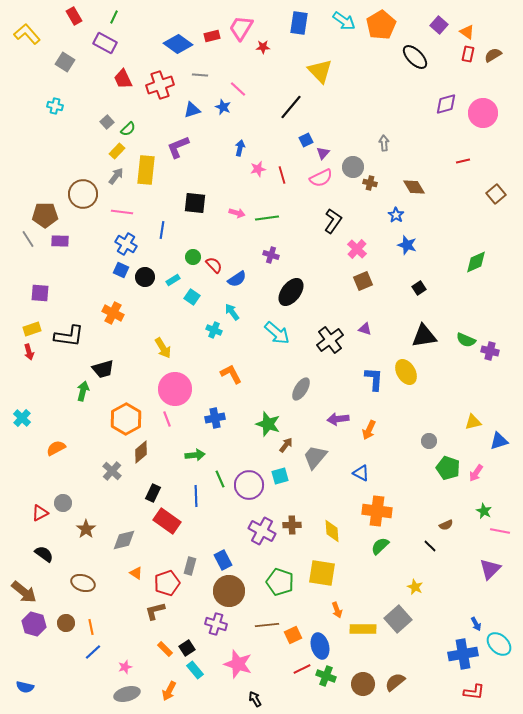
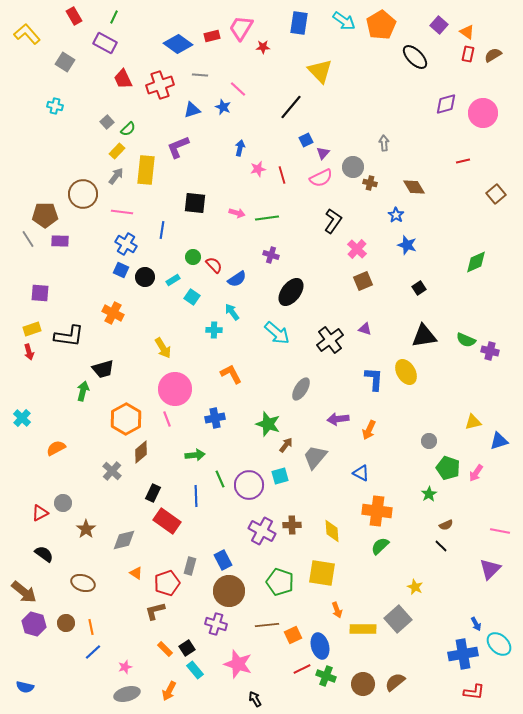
cyan cross at (214, 330): rotated 21 degrees counterclockwise
green star at (484, 511): moved 55 px left, 17 px up; rotated 14 degrees clockwise
black line at (430, 546): moved 11 px right
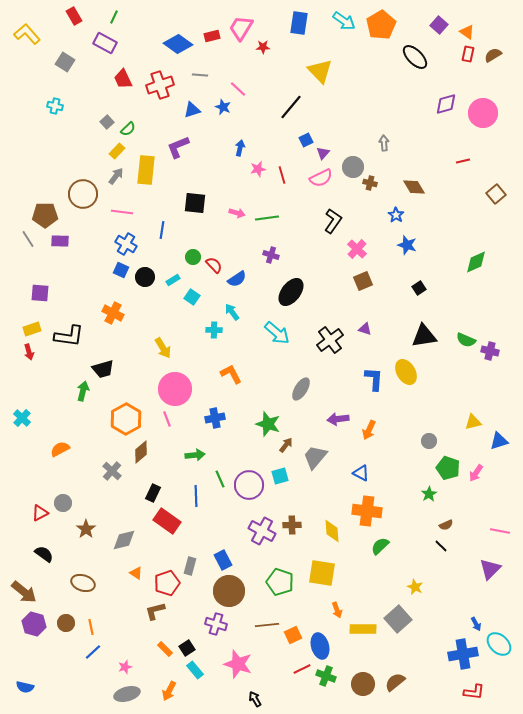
orange semicircle at (56, 448): moved 4 px right, 1 px down
orange cross at (377, 511): moved 10 px left
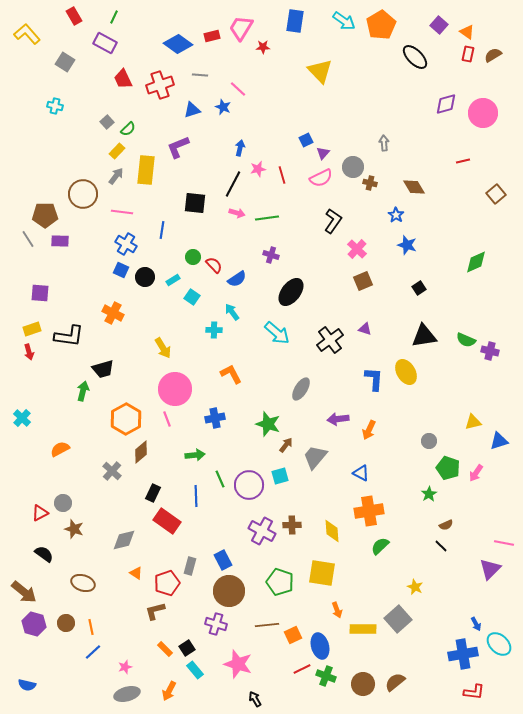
blue rectangle at (299, 23): moved 4 px left, 2 px up
black line at (291, 107): moved 58 px left, 77 px down; rotated 12 degrees counterclockwise
orange cross at (367, 511): moved 2 px right; rotated 16 degrees counterclockwise
brown star at (86, 529): moved 12 px left; rotated 18 degrees counterclockwise
pink line at (500, 531): moved 4 px right, 12 px down
blue semicircle at (25, 687): moved 2 px right, 2 px up
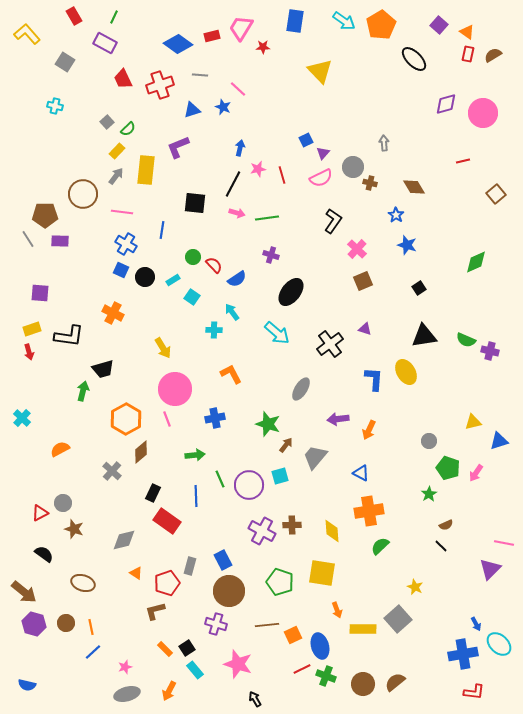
black ellipse at (415, 57): moved 1 px left, 2 px down
black cross at (330, 340): moved 4 px down
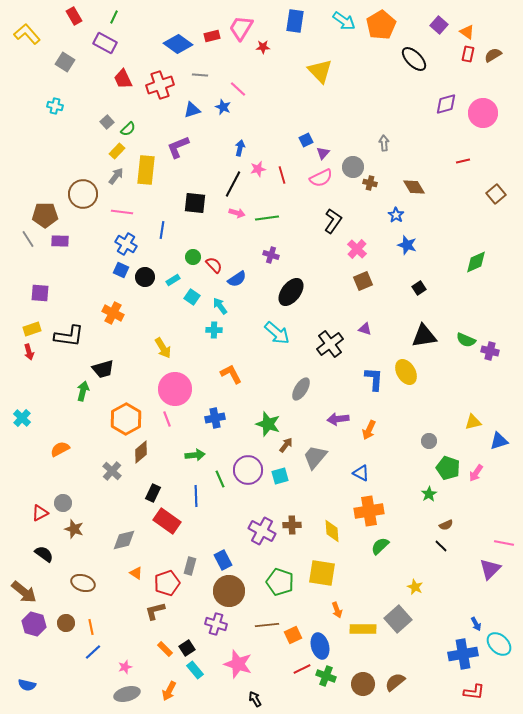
cyan arrow at (232, 312): moved 12 px left, 6 px up
purple circle at (249, 485): moved 1 px left, 15 px up
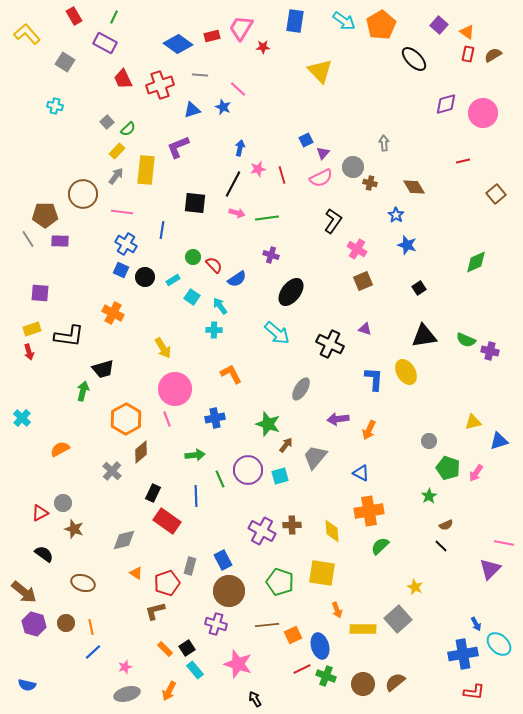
pink cross at (357, 249): rotated 12 degrees counterclockwise
black cross at (330, 344): rotated 28 degrees counterclockwise
green star at (429, 494): moved 2 px down
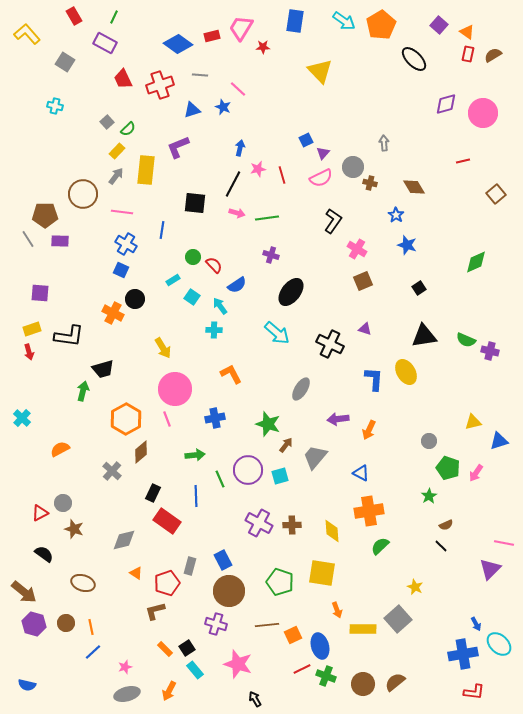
black circle at (145, 277): moved 10 px left, 22 px down
blue semicircle at (237, 279): moved 6 px down
purple cross at (262, 531): moved 3 px left, 8 px up
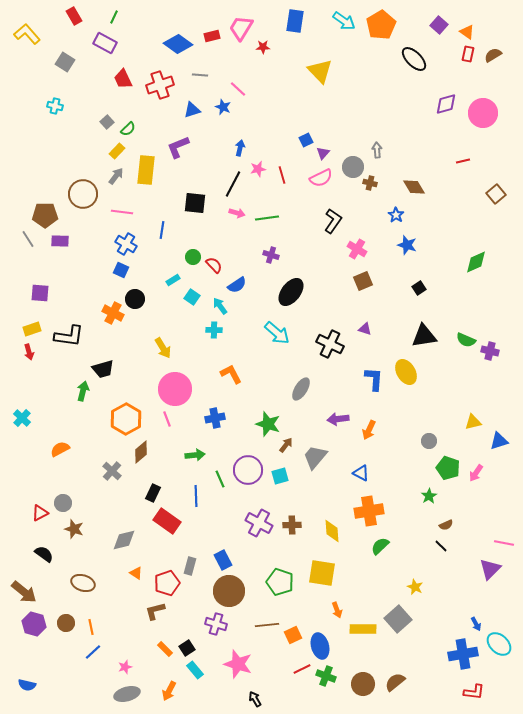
gray arrow at (384, 143): moved 7 px left, 7 px down
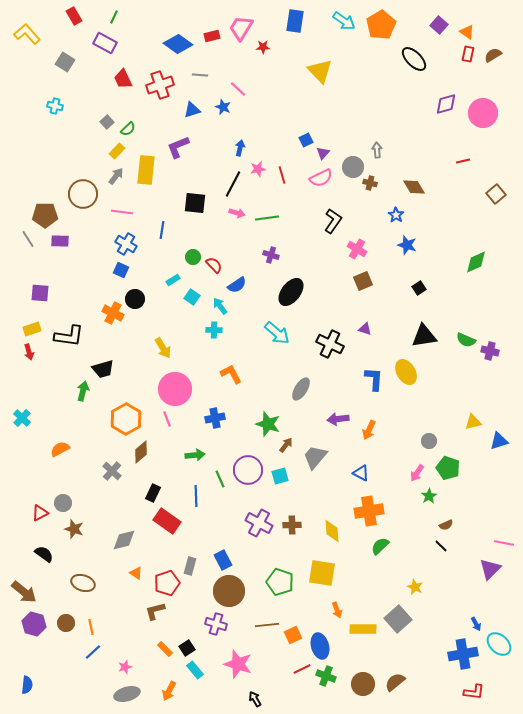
pink arrow at (476, 473): moved 59 px left
blue semicircle at (27, 685): rotated 96 degrees counterclockwise
